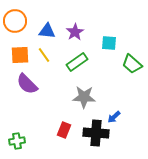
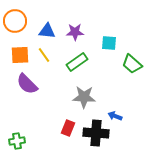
purple star: rotated 30 degrees clockwise
blue arrow: moved 1 px right, 1 px up; rotated 64 degrees clockwise
red rectangle: moved 4 px right, 2 px up
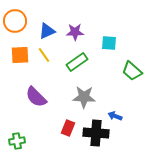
blue triangle: rotated 30 degrees counterclockwise
green trapezoid: moved 7 px down
purple semicircle: moved 9 px right, 13 px down
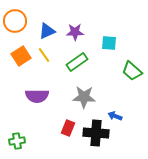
orange square: moved 1 px right, 1 px down; rotated 30 degrees counterclockwise
purple semicircle: moved 1 px right, 1 px up; rotated 45 degrees counterclockwise
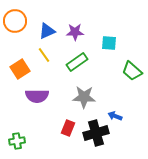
orange square: moved 1 px left, 13 px down
black cross: rotated 20 degrees counterclockwise
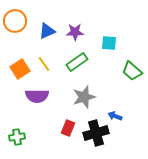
yellow line: moved 9 px down
gray star: rotated 20 degrees counterclockwise
green cross: moved 4 px up
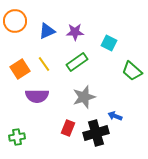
cyan square: rotated 21 degrees clockwise
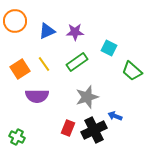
cyan square: moved 5 px down
gray star: moved 3 px right
black cross: moved 2 px left, 3 px up; rotated 10 degrees counterclockwise
green cross: rotated 35 degrees clockwise
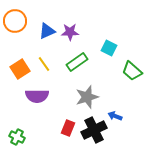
purple star: moved 5 px left
